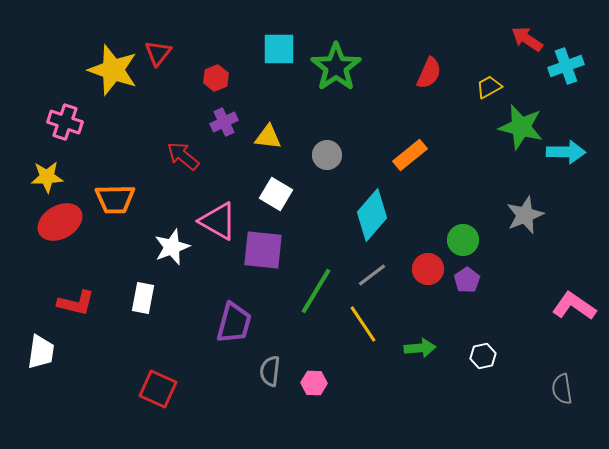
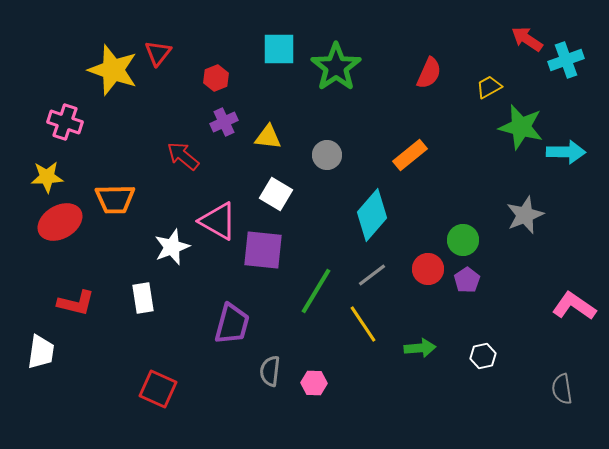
cyan cross at (566, 66): moved 6 px up
white rectangle at (143, 298): rotated 20 degrees counterclockwise
purple trapezoid at (234, 323): moved 2 px left, 1 px down
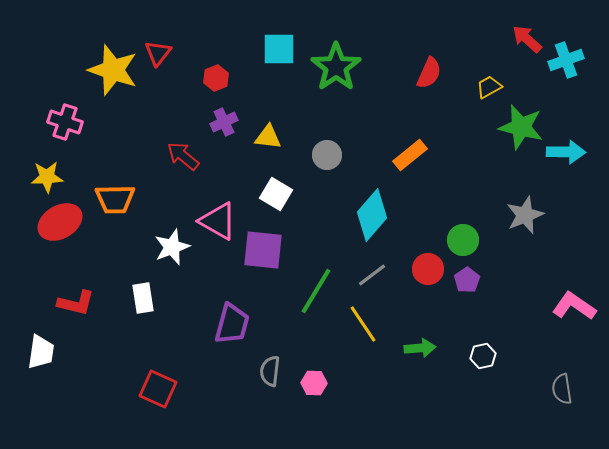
red arrow at (527, 39): rotated 8 degrees clockwise
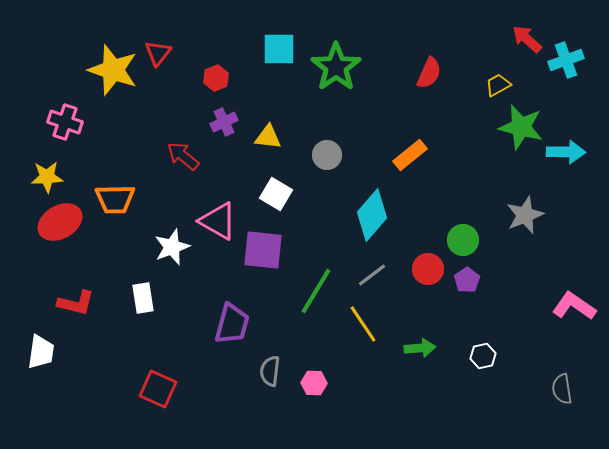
yellow trapezoid at (489, 87): moved 9 px right, 2 px up
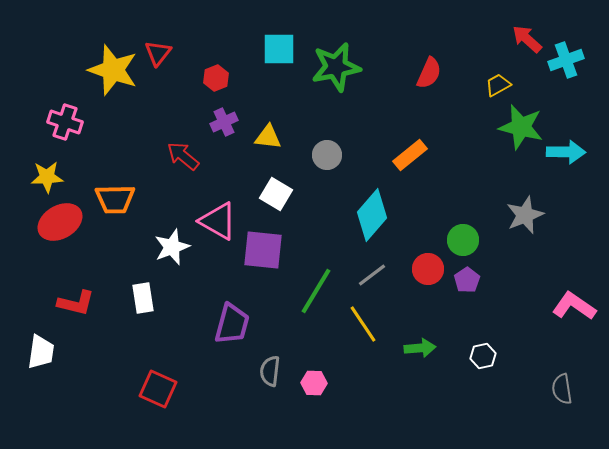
green star at (336, 67): rotated 24 degrees clockwise
